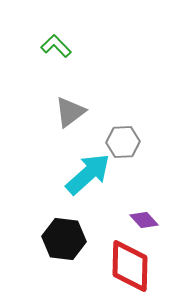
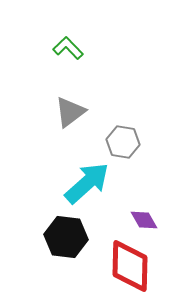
green L-shape: moved 12 px right, 2 px down
gray hexagon: rotated 12 degrees clockwise
cyan arrow: moved 1 px left, 9 px down
purple diamond: rotated 12 degrees clockwise
black hexagon: moved 2 px right, 2 px up
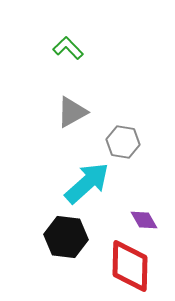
gray triangle: moved 2 px right; rotated 8 degrees clockwise
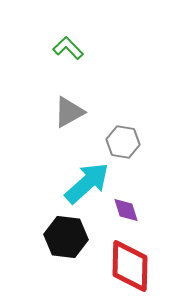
gray triangle: moved 3 px left
purple diamond: moved 18 px left, 10 px up; rotated 12 degrees clockwise
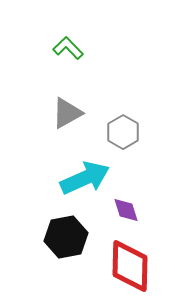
gray triangle: moved 2 px left, 1 px down
gray hexagon: moved 10 px up; rotated 20 degrees clockwise
cyan arrow: moved 2 px left, 5 px up; rotated 18 degrees clockwise
black hexagon: rotated 18 degrees counterclockwise
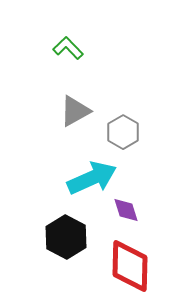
gray triangle: moved 8 px right, 2 px up
cyan arrow: moved 7 px right
black hexagon: rotated 21 degrees counterclockwise
